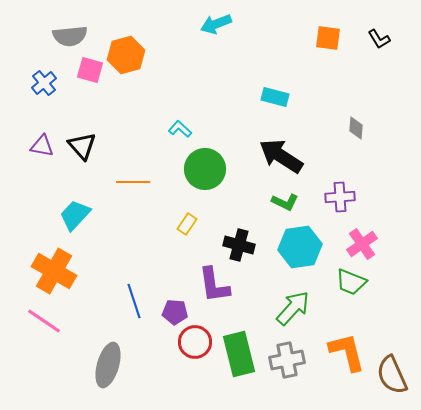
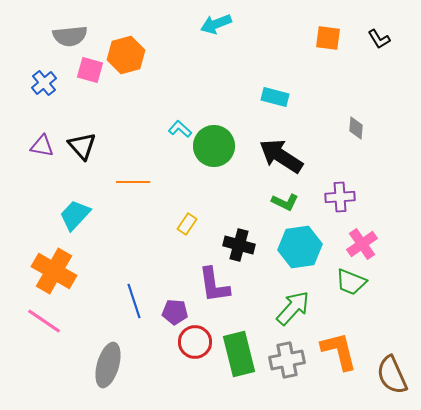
green circle: moved 9 px right, 23 px up
orange L-shape: moved 8 px left, 1 px up
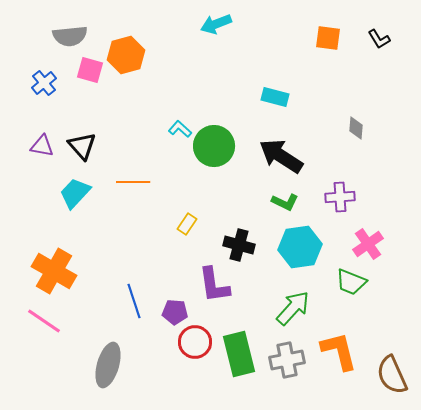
cyan trapezoid: moved 22 px up
pink cross: moved 6 px right
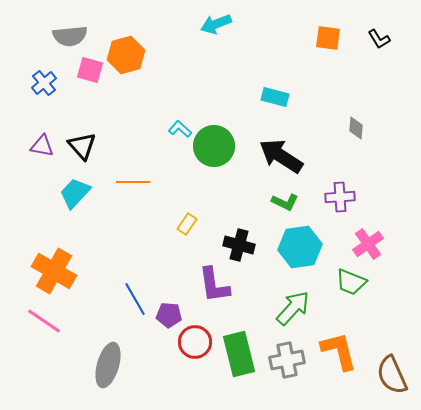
blue line: moved 1 px right, 2 px up; rotated 12 degrees counterclockwise
purple pentagon: moved 6 px left, 3 px down
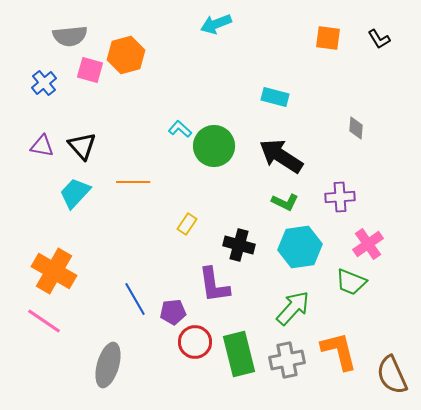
purple pentagon: moved 4 px right, 3 px up; rotated 10 degrees counterclockwise
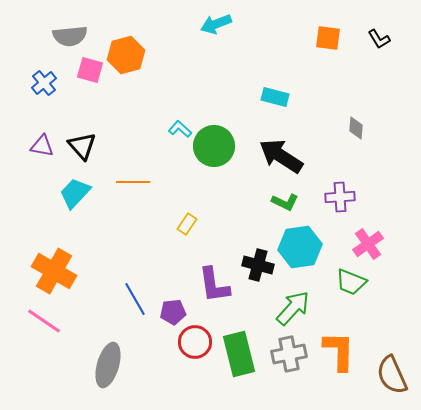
black cross: moved 19 px right, 20 px down
orange L-shape: rotated 15 degrees clockwise
gray cross: moved 2 px right, 6 px up
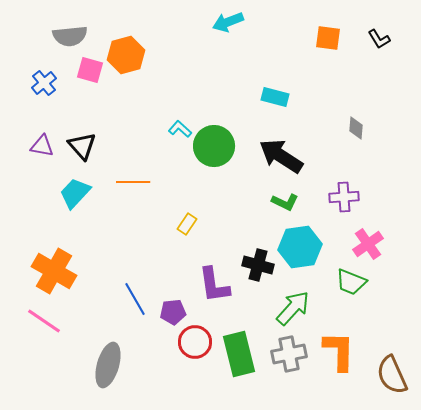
cyan arrow: moved 12 px right, 2 px up
purple cross: moved 4 px right
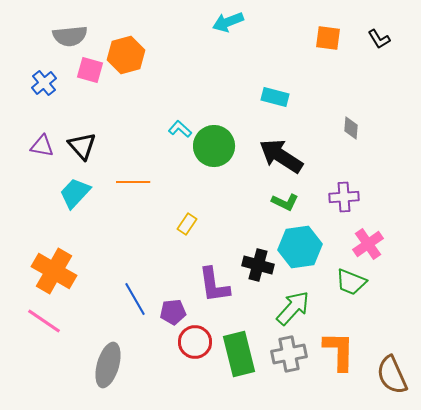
gray diamond: moved 5 px left
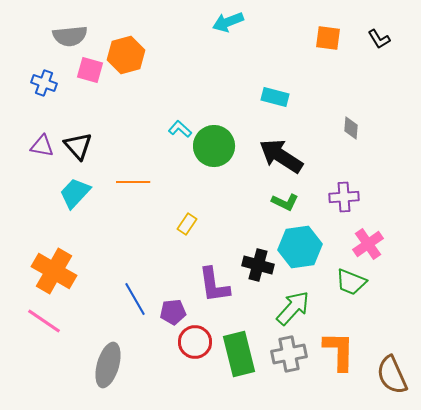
blue cross: rotated 30 degrees counterclockwise
black triangle: moved 4 px left
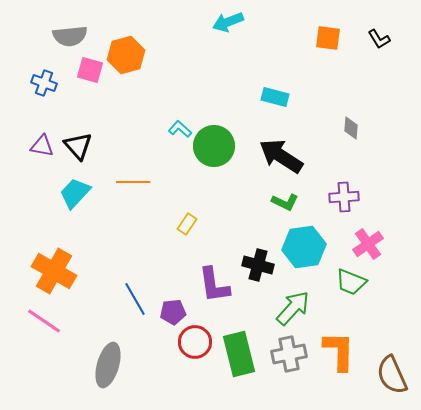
cyan hexagon: moved 4 px right
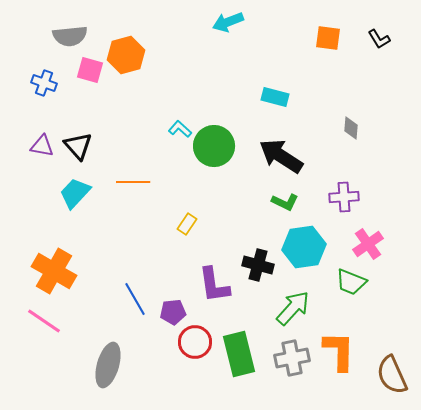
gray cross: moved 3 px right, 4 px down
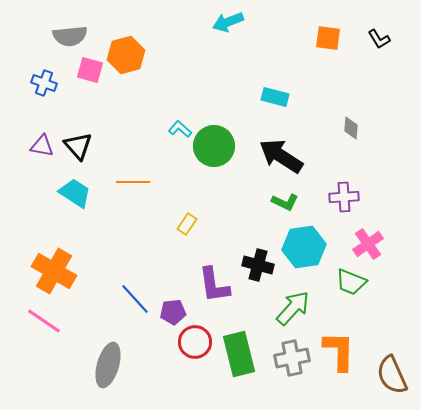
cyan trapezoid: rotated 80 degrees clockwise
blue line: rotated 12 degrees counterclockwise
